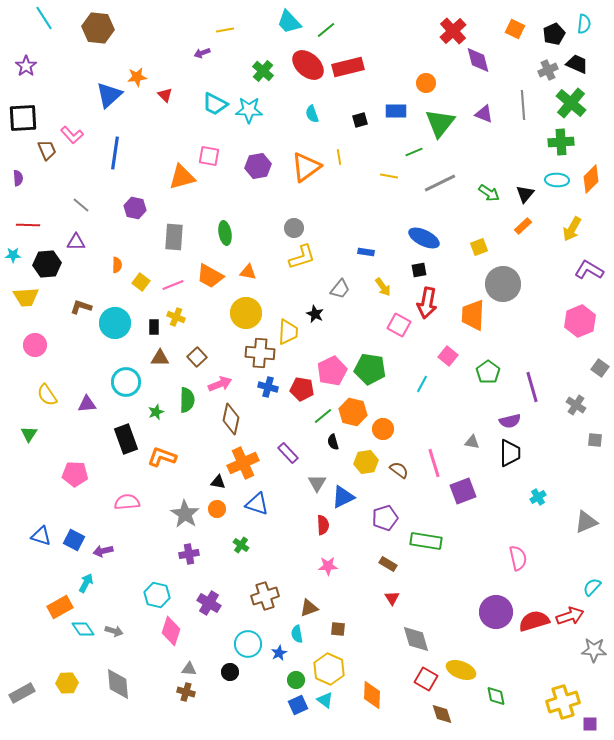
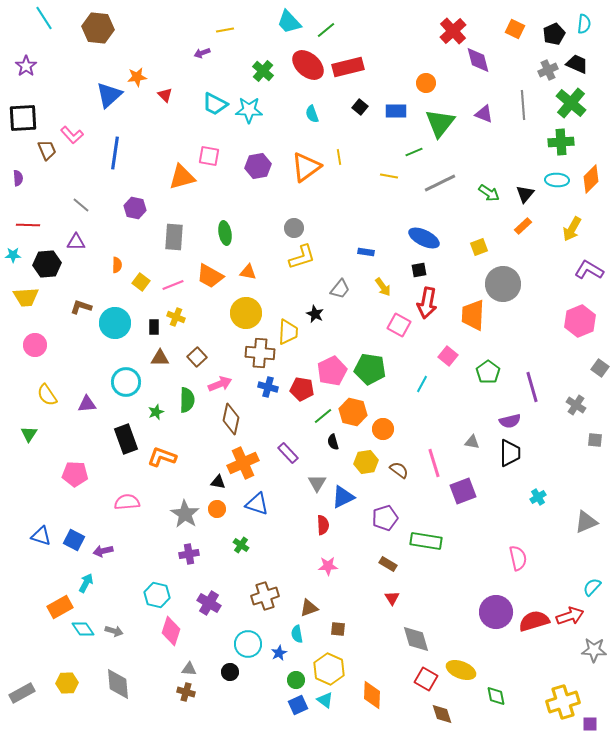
black square at (360, 120): moved 13 px up; rotated 35 degrees counterclockwise
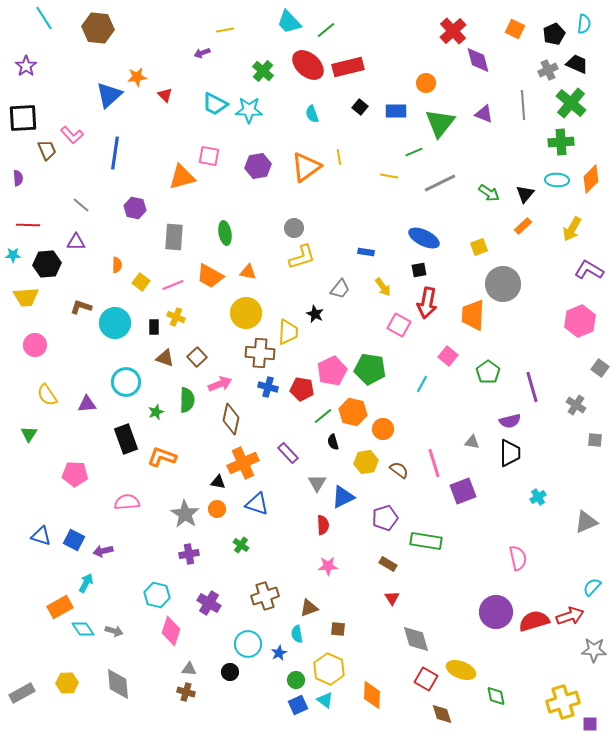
brown triangle at (160, 358): moved 5 px right; rotated 18 degrees clockwise
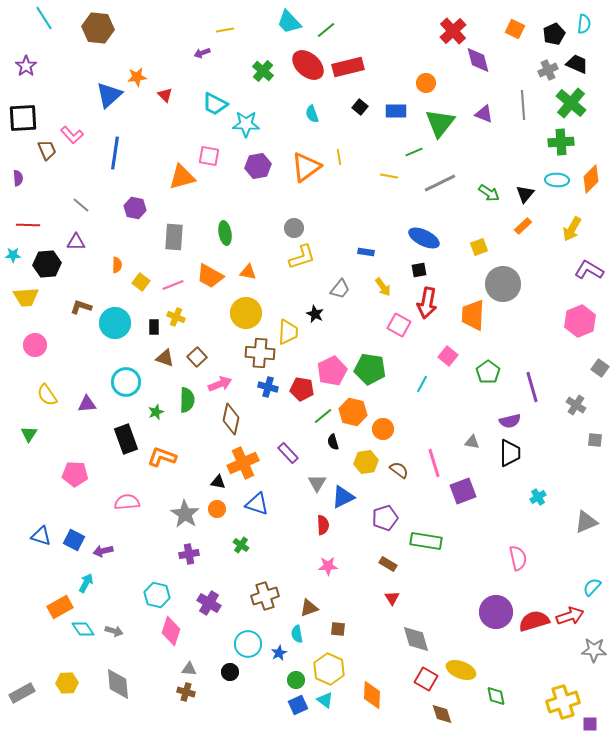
cyan star at (249, 110): moved 3 px left, 14 px down
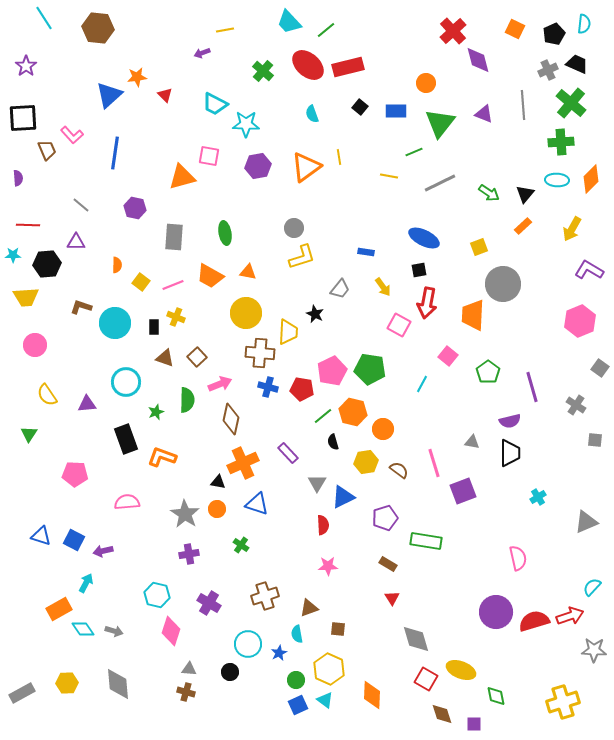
orange rectangle at (60, 607): moved 1 px left, 2 px down
purple square at (590, 724): moved 116 px left
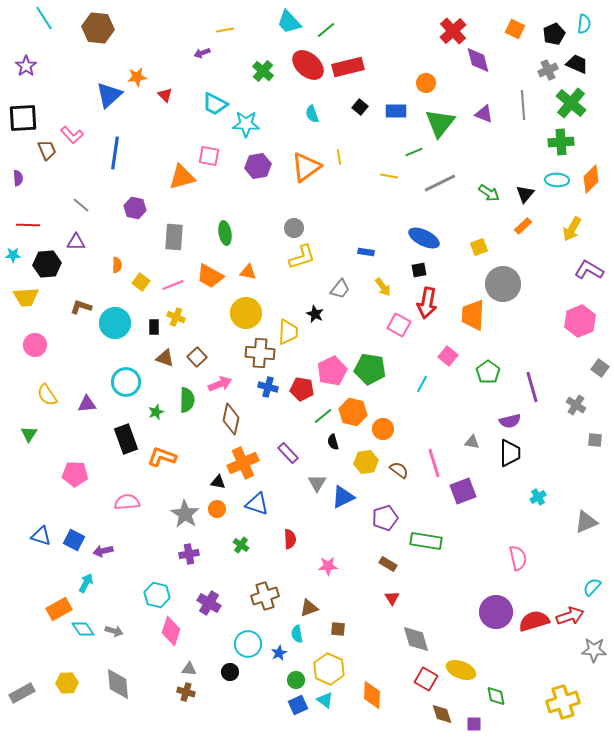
red semicircle at (323, 525): moved 33 px left, 14 px down
